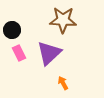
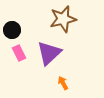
brown star: moved 1 px up; rotated 16 degrees counterclockwise
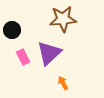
brown star: rotated 8 degrees clockwise
pink rectangle: moved 4 px right, 4 px down
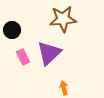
orange arrow: moved 1 px right, 5 px down; rotated 16 degrees clockwise
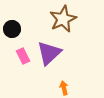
brown star: rotated 20 degrees counterclockwise
black circle: moved 1 px up
pink rectangle: moved 1 px up
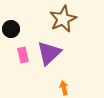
black circle: moved 1 px left
pink rectangle: moved 1 px up; rotated 14 degrees clockwise
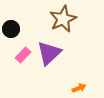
pink rectangle: rotated 56 degrees clockwise
orange arrow: moved 15 px right; rotated 80 degrees clockwise
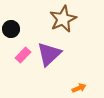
purple triangle: moved 1 px down
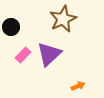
black circle: moved 2 px up
orange arrow: moved 1 px left, 2 px up
